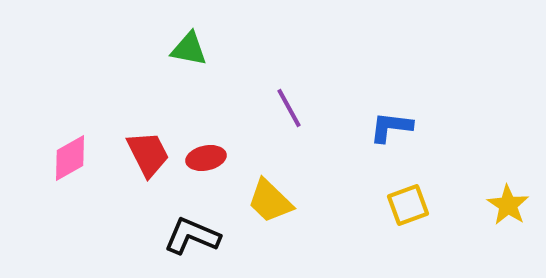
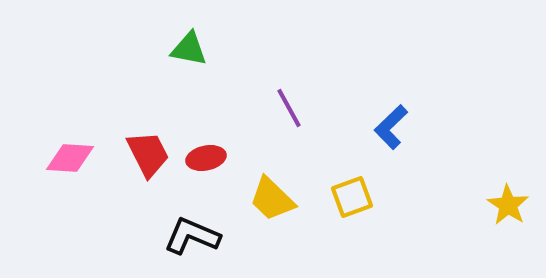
blue L-shape: rotated 51 degrees counterclockwise
pink diamond: rotated 33 degrees clockwise
yellow trapezoid: moved 2 px right, 2 px up
yellow square: moved 56 px left, 8 px up
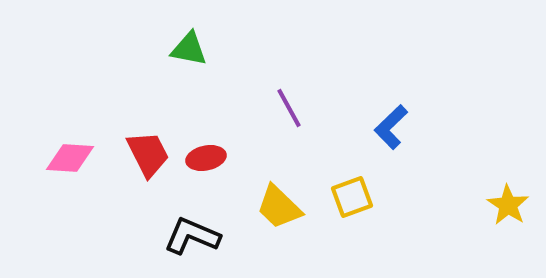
yellow trapezoid: moved 7 px right, 8 px down
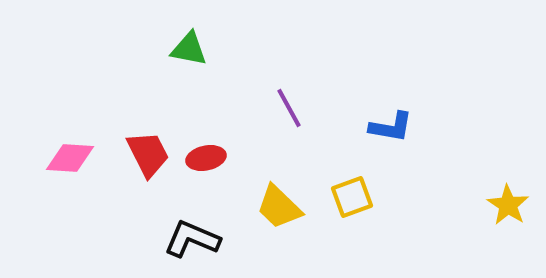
blue L-shape: rotated 126 degrees counterclockwise
black L-shape: moved 3 px down
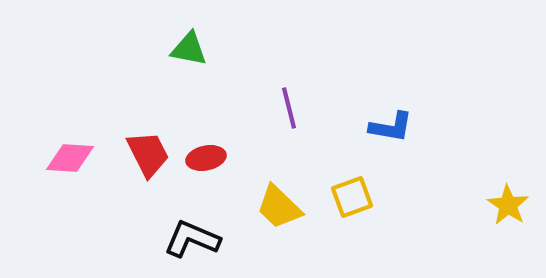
purple line: rotated 15 degrees clockwise
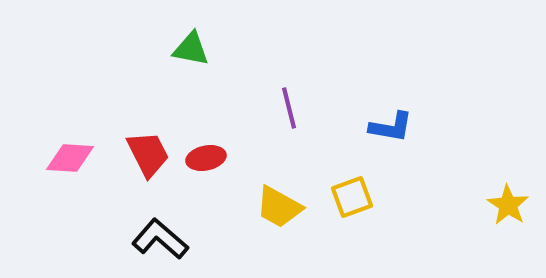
green triangle: moved 2 px right
yellow trapezoid: rotated 15 degrees counterclockwise
black L-shape: moved 32 px left; rotated 18 degrees clockwise
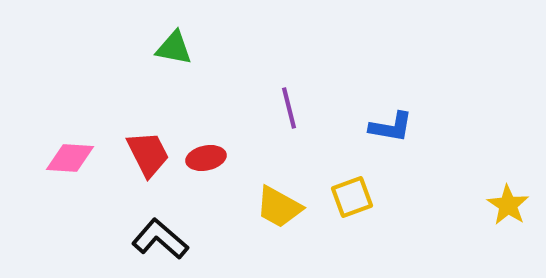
green triangle: moved 17 px left, 1 px up
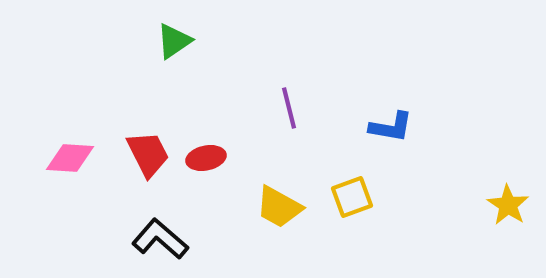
green triangle: moved 7 px up; rotated 45 degrees counterclockwise
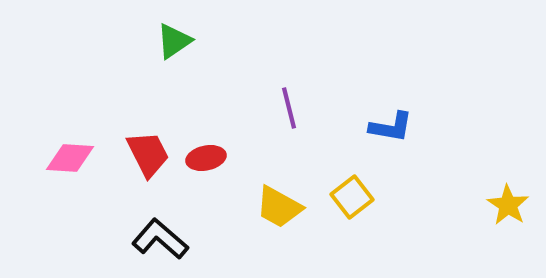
yellow square: rotated 18 degrees counterclockwise
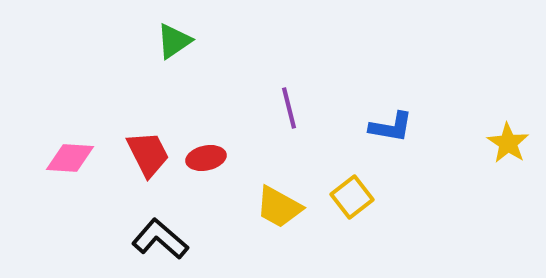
yellow star: moved 62 px up
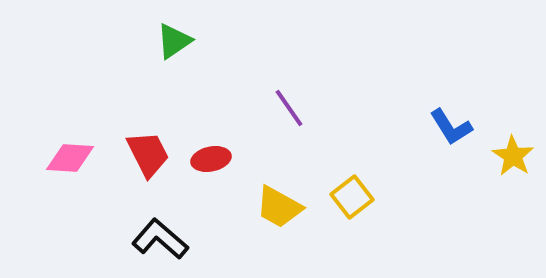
purple line: rotated 21 degrees counterclockwise
blue L-shape: moved 60 px right; rotated 48 degrees clockwise
yellow star: moved 5 px right, 13 px down
red ellipse: moved 5 px right, 1 px down
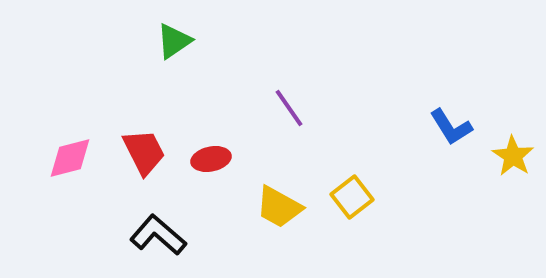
red trapezoid: moved 4 px left, 2 px up
pink diamond: rotated 18 degrees counterclockwise
black L-shape: moved 2 px left, 4 px up
